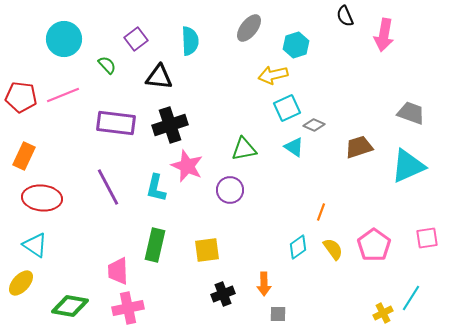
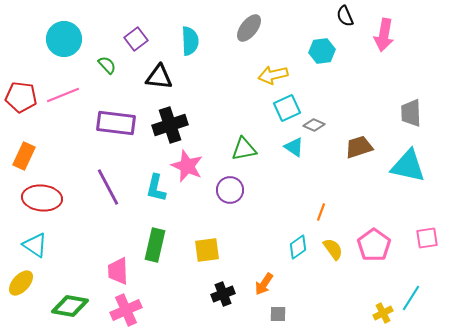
cyan hexagon at (296, 45): moved 26 px right, 6 px down; rotated 10 degrees clockwise
gray trapezoid at (411, 113): rotated 112 degrees counterclockwise
cyan triangle at (408, 166): rotated 36 degrees clockwise
orange arrow at (264, 284): rotated 35 degrees clockwise
pink cross at (128, 308): moved 2 px left, 2 px down; rotated 12 degrees counterclockwise
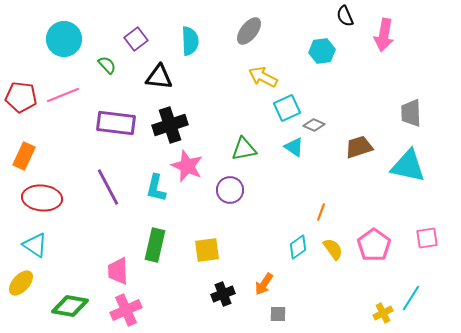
gray ellipse at (249, 28): moved 3 px down
yellow arrow at (273, 75): moved 10 px left, 2 px down; rotated 40 degrees clockwise
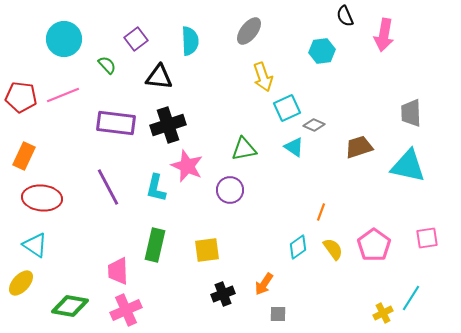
yellow arrow at (263, 77): rotated 136 degrees counterclockwise
black cross at (170, 125): moved 2 px left
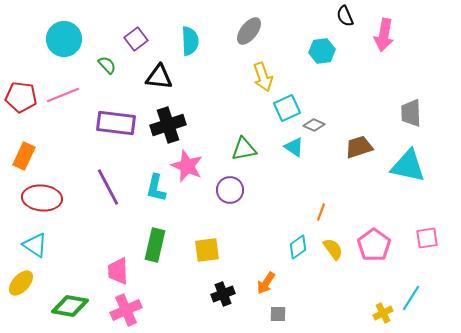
orange arrow at (264, 284): moved 2 px right, 1 px up
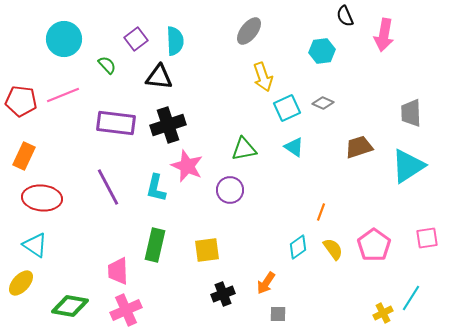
cyan semicircle at (190, 41): moved 15 px left
red pentagon at (21, 97): moved 4 px down
gray diamond at (314, 125): moved 9 px right, 22 px up
cyan triangle at (408, 166): rotated 45 degrees counterclockwise
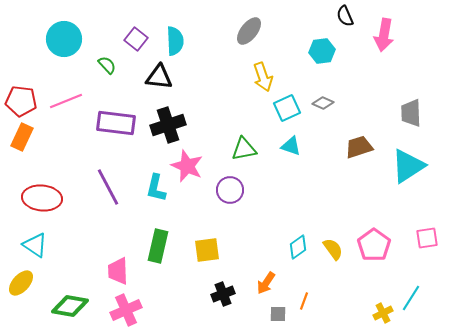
purple square at (136, 39): rotated 15 degrees counterclockwise
pink line at (63, 95): moved 3 px right, 6 px down
cyan triangle at (294, 147): moved 3 px left, 1 px up; rotated 15 degrees counterclockwise
orange rectangle at (24, 156): moved 2 px left, 19 px up
orange line at (321, 212): moved 17 px left, 89 px down
green rectangle at (155, 245): moved 3 px right, 1 px down
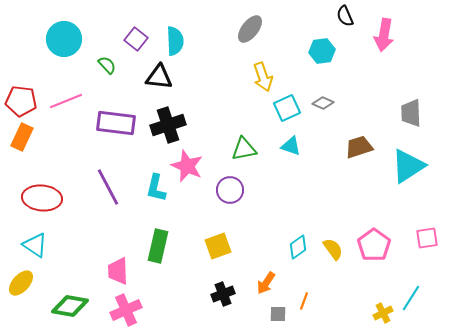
gray ellipse at (249, 31): moved 1 px right, 2 px up
yellow square at (207, 250): moved 11 px right, 4 px up; rotated 12 degrees counterclockwise
